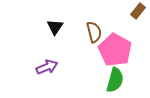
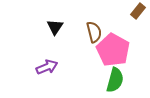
pink pentagon: moved 2 px left
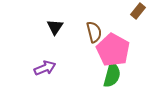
purple arrow: moved 2 px left, 1 px down
green semicircle: moved 3 px left, 5 px up
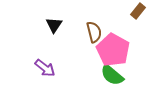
black triangle: moved 1 px left, 2 px up
purple arrow: rotated 60 degrees clockwise
green semicircle: rotated 115 degrees clockwise
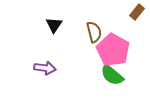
brown rectangle: moved 1 px left, 1 px down
purple arrow: rotated 30 degrees counterclockwise
